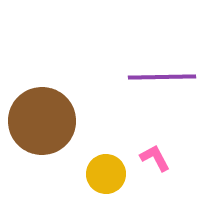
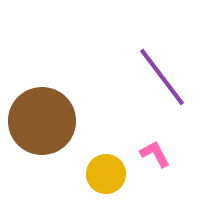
purple line: rotated 54 degrees clockwise
pink L-shape: moved 4 px up
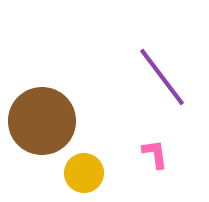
pink L-shape: rotated 20 degrees clockwise
yellow circle: moved 22 px left, 1 px up
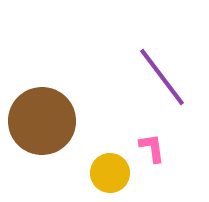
pink L-shape: moved 3 px left, 6 px up
yellow circle: moved 26 px right
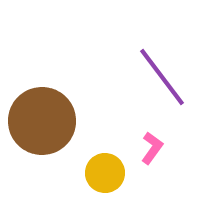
pink L-shape: rotated 44 degrees clockwise
yellow circle: moved 5 px left
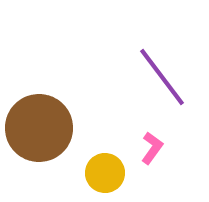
brown circle: moved 3 px left, 7 px down
